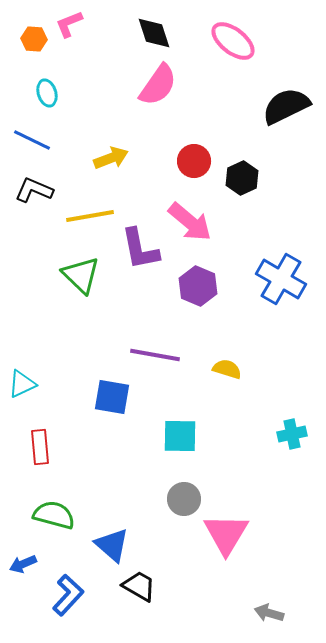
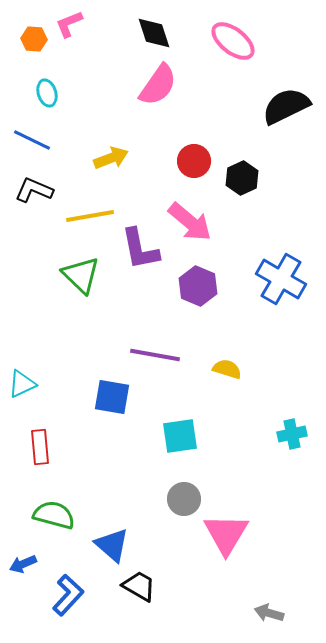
cyan square: rotated 9 degrees counterclockwise
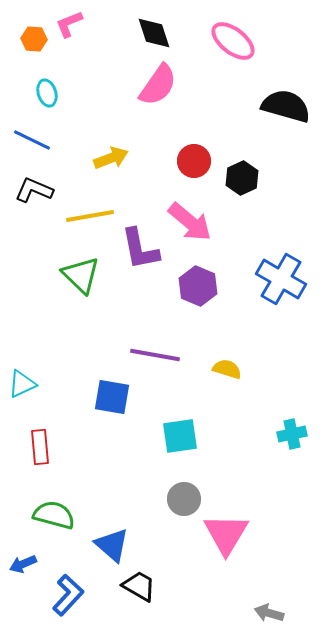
black semicircle: rotated 42 degrees clockwise
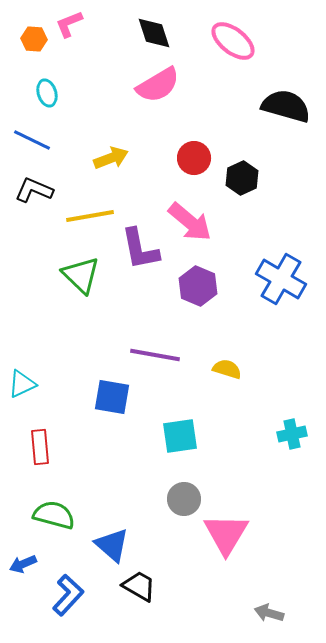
pink semicircle: rotated 24 degrees clockwise
red circle: moved 3 px up
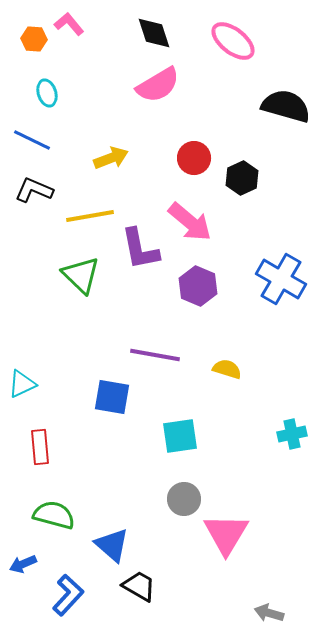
pink L-shape: rotated 72 degrees clockwise
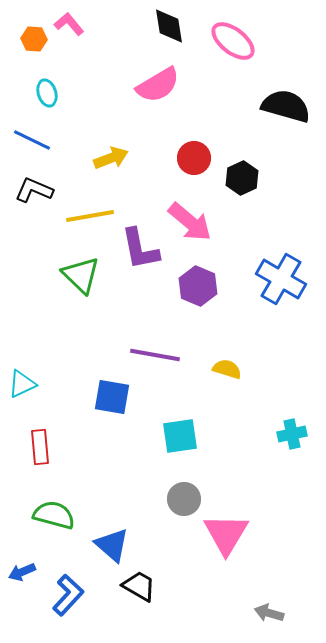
black diamond: moved 15 px right, 7 px up; rotated 9 degrees clockwise
blue arrow: moved 1 px left, 8 px down
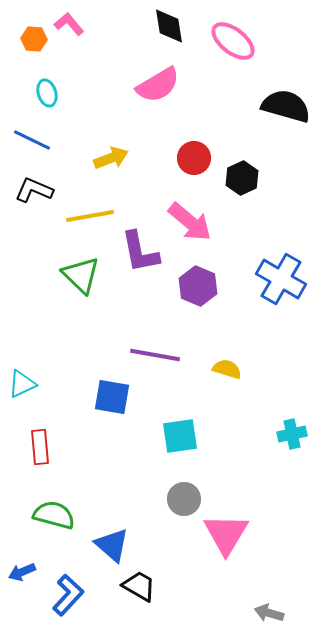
purple L-shape: moved 3 px down
